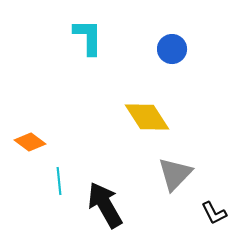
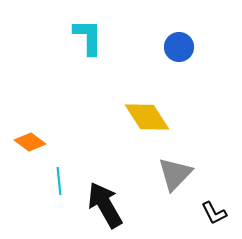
blue circle: moved 7 px right, 2 px up
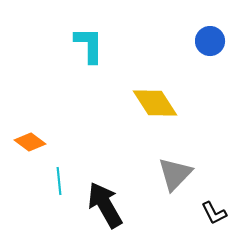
cyan L-shape: moved 1 px right, 8 px down
blue circle: moved 31 px right, 6 px up
yellow diamond: moved 8 px right, 14 px up
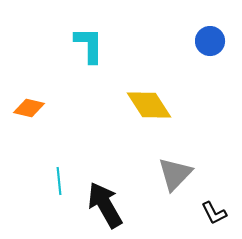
yellow diamond: moved 6 px left, 2 px down
orange diamond: moved 1 px left, 34 px up; rotated 24 degrees counterclockwise
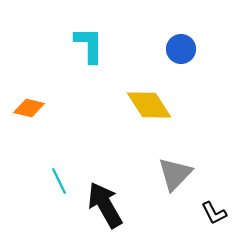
blue circle: moved 29 px left, 8 px down
cyan line: rotated 20 degrees counterclockwise
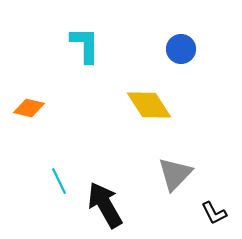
cyan L-shape: moved 4 px left
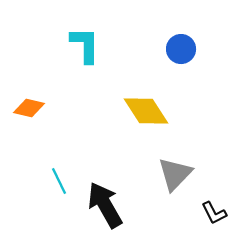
yellow diamond: moved 3 px left, 6 px down
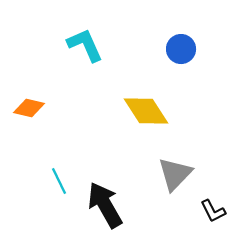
cyan L-shape: rotated 24 degrees counterclockwise
black L-shape: moved 1 px left, 2 px up
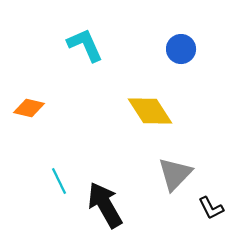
yellow diamond: moved 4 px right
black L-shape: moved 2 px left, 3 px up
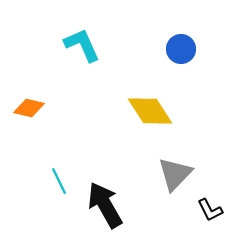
cyan L-shape: moved 3 px left
black L-shape: moved 1 px left, 2 px down
